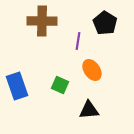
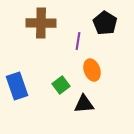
brown cross: moved 1 px left, 2 px down
orange ellipse: rotated 15 degrees clockwise
green square: moved 1 px right; rotated 30 degrees clockwise
black triangle: moved 5 px left, 6 px up
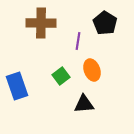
green square: moved 9 px up
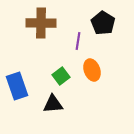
black pentagon: moved 2 px left
black triangle: moved 31 px left
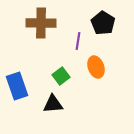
orange ellipse: moved 4 px right, 3 px up
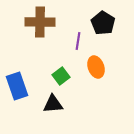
brown cross: moved 1 px left, 1 px up
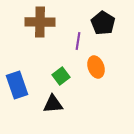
blue rectangle: moved 1 px up
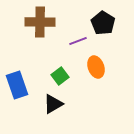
purple line: rotated 60 degrees clockwise
green square: moved 1 px left
black triangle: rotated 25 degrees counterclockwise
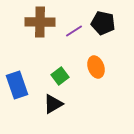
black pentagon: rotated 20 degrees counterclockwise
purple line: moved 4 px left, 10 px up; rotated 12 degrees counterclockwise
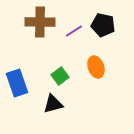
black pentagon: moved 2 px down
blue rectangle: moved 2 px up
black triangle: rotated 15 degrees clockwise
